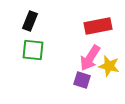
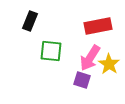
green square: moved 18 px right, 1 px down
yellow star: moved 2 px up; rotated 20 degrees clockwise
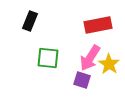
red rectangle: moved 1 px up
green square: moved 3 px left, 7 px down
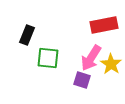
black rectangle: moved 3 px left, 14 px down
red rectangle: moved 6 px right
pink arrow: moved 1 px right
yellow star: moved 2 px right
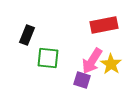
pink arrow: moved 1 px right, 3 px down
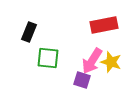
black rectangle: moved 2 px right, 3 px up
yellow star: moved 2 px up; rotated 15 degrees counterclockwise
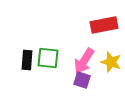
black rectangle: moved 2 px left, 28 px down; rotated 18 degrees counterclockwise
pink arrow: moved 8 px left
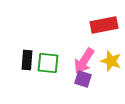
green square: moved 5 px down
yellow star: moved 1 px up
purple square: moved 1 px right, 1 px up
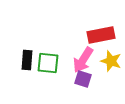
red rectangle: moved 3 px left, 10 px down
pink arrow: moved 1 px left, 1 px up
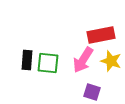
purple square: moved 9 px right, 13 px down
